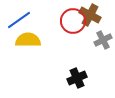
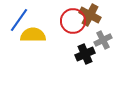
blue line: rotated 20 degrees counterclockwise
yellow semicircle: moved 5 px right, 5 px up
black cross: moved 8 px right, 24 px up
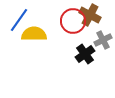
yellow semicircle: moved 1 px right, 1 px up
black cross: rotated 12 degrees counterclockwise
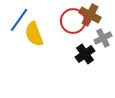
yellow semicircle: rotated 110 degrees counterclockwise
gray cross: moved 2 px up
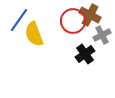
gray cross: moved 1 px left, 3 px up
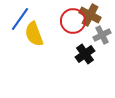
blue line: moved 1 px right, 1 px up
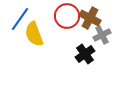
brown cross: moved 3 px down
red circle: moved 6 px left, 5 px up
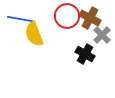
blue line: rotated 65 degrees clockwise
gray cross: rotated 18 degrees counterclockwise
black cross: rotated 24 degrees counterclockwise
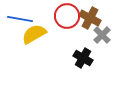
yellow semicircle: rotated 80 degrees clockwise
black cross: moved 2 px left, 4 px down
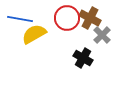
red circle: moved 2 px down
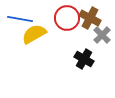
black cross: moved 1 px right, 1 px down
